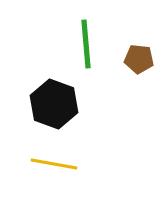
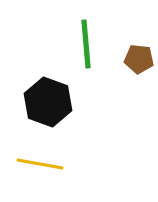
black hexagon: moved 6 px left, 2 px up
yellow line: moved 14 px left
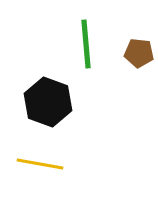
brown pentagon: moved 6 px up
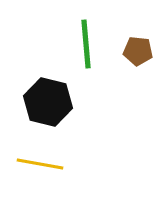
brown pentagon: moved 1 px left, 2 px up
black hexagon: rotated 6 degrees counterclockwise
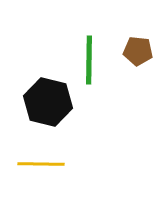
green line: moved 3 px right, 16 px down; rotated 6 degrees clockwise
yellow line: moved 1 px right; rotated 9 degrees counterclockwise
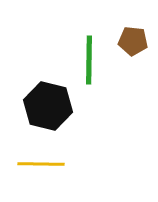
brown pentagon: moved 5 px left, 10 px up
black hexagon: moved 4 px down
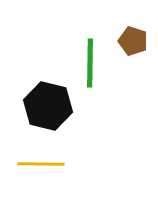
brown pentagon: rotated 12 degrees clockwise
green line: moved 1 px right, 3 px down
